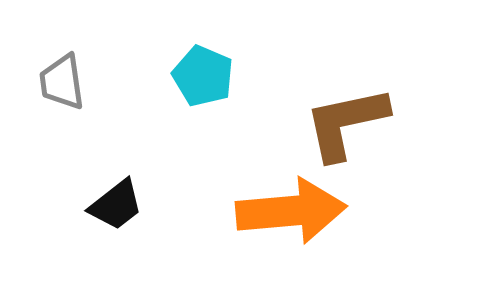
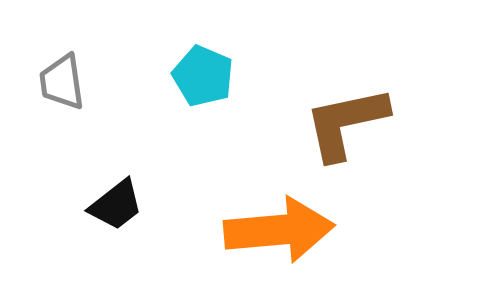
orange arrow: moved 12 px left, 19 px down
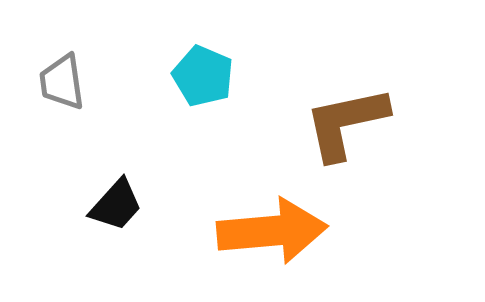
black trapezoid: rotated 10 degrees counterclockwise
orange arrow: moved 7 px left, 1 px down
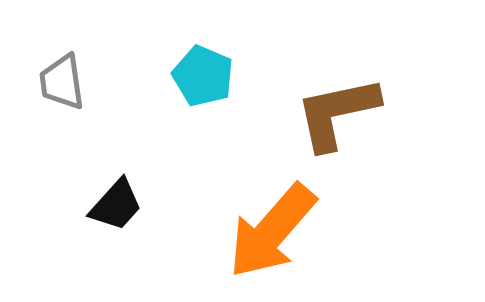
brown L-shape: moved 9 px left, 10 px up
orange arrow: rotated 136 degrees clockwise
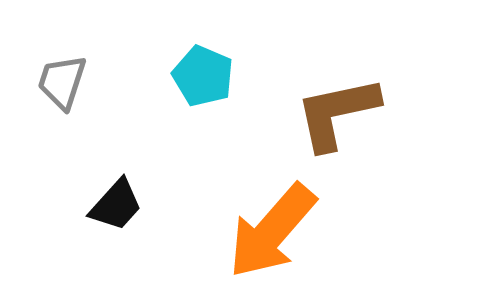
gray trapezoid: rotated 26 degrees clockwise
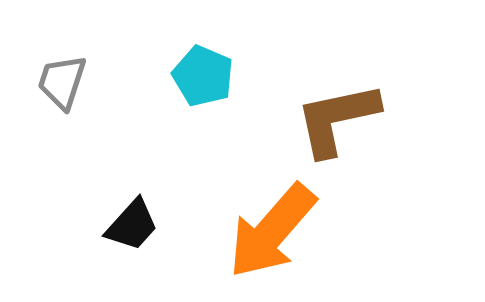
brown L-shape: moved 6 px down
black trapezoid: moved 16 px right, 20 px down
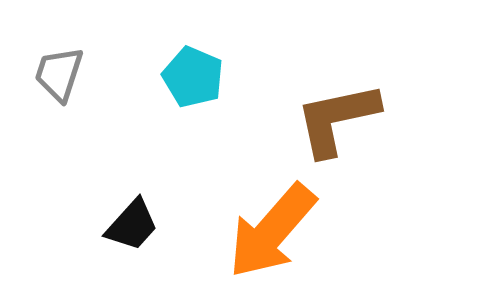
cyan pentagon: moved 10 px left, 1 px down
gray trapezoid: moved 3 px left, 8 px up
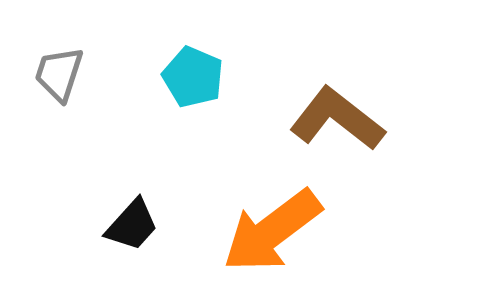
brown L-shape: rotated 50 degrees clockwise
orange arrow: rotated 12 degrees clockwise
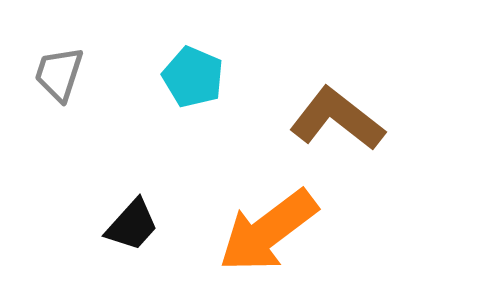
orange arrow: moved 4 px left
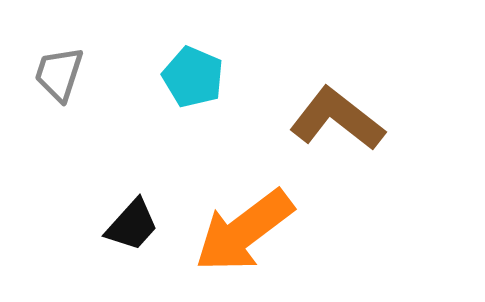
orange arrow: moved 24 px left
